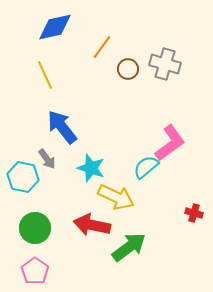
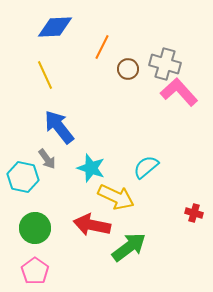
blue diamond: rotated 9 degrees clockwise
orange line: rotated 10 degrees counterclockwise
blue arrow: moved 3 px left
pink L-shape: moved 9 px right, 51 px up; rotated 96 degrees counterclockwise
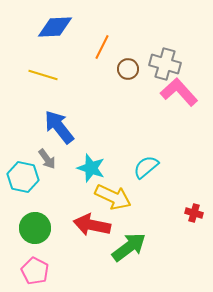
yellow line: moved 2 px left; rotated 48 degrees counterclockwise
yellow arrow: moved 3 px left
pink pentagon: rotated 8 degrees counterclockwise
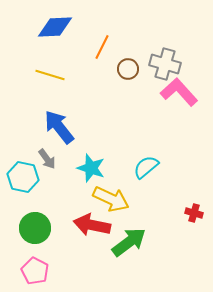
yellow line: moved 7 px right
yellow arrow: moved 2 px left, 2 px down
green arrow: moved 5 px up
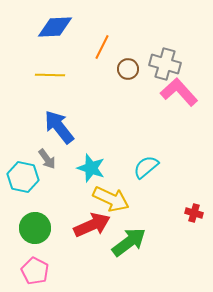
yellow line: rotated 16 degrees counterclockwise
red arrow: rotated 144 degrees clockwise
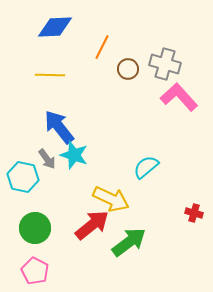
pink L-shape: moved 5 px down
cyan star: moved 17 px left, 13 px up
red arrow: rotated 15 degrees counterclockwise
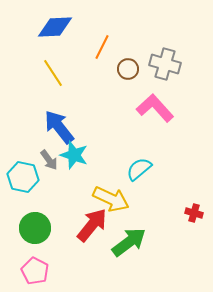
yellow line: moved 3 px right, 2 px up; rotated 56 degrees clockwise
pink L-shape: moved 24 px left, 11 px down
gray arrow: moved 2 px right, 1 px down
cyan semicircle: moved 7 px left, 2 px down
red arrow: rotated 12 degrees counterclockwise
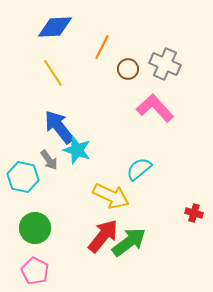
gray cross: rotated 8 degrees clockwise
cyan star: moved 3 px right, 5 px up
yellow arrow: moved 3 px up
red arrow: moved 11 px right, 11 px down
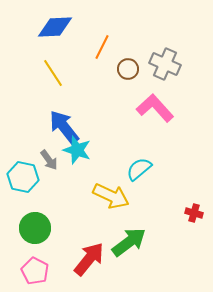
blue arrow: moved 5 px right
red arrow: moved 14 px left, 23 px down
